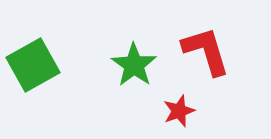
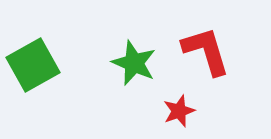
green star: moved 2 px up; rotated 12 degrees counterclockwise
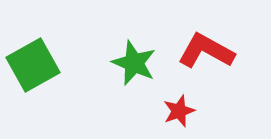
red L-shape: rotated 44 degrees counterclockwise
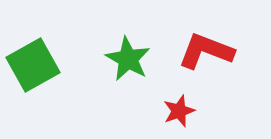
red L-shape: rotated 8 degrees counterclockwise
green star: moved 6 px left, 4 px up; rotated 6 degrees clockwise
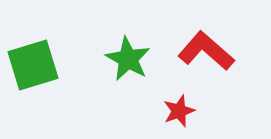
red L-shape: rotated 20 degrees clockwise
green square: rotated 12 degrees clockwise
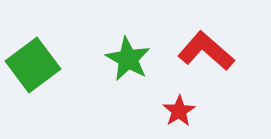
green square: rotated 20 degrees counterclockwise
red star: rotated 12 degrees counterclockwise
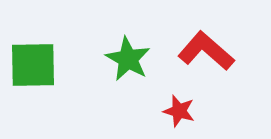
green square: rotated 36 degrees clockwise
red star: rotated 24 degrees counterclockwise
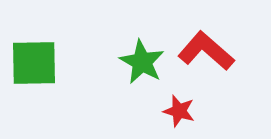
green star: moved 14 px right, 3 px down
green square: moved 1 px right, 2 px up
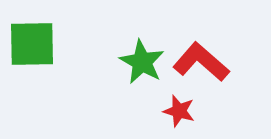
red L-shape: moved 5 px left, 11 px down
green square: moved 2 px left, 19 px up
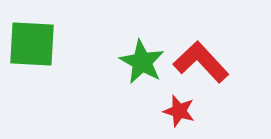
green square: rotated 4 degrees clockwise
red L-shape: rotated 6 degrees clockwise
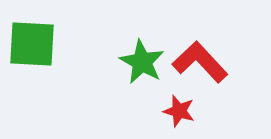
red L-shape: moved 1 px left
